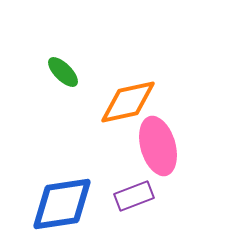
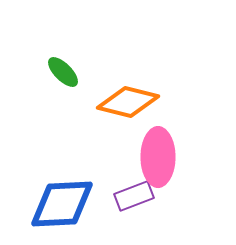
orange diamond: rotated 26 degrees clockwise
pink ellipse: moved 11 px down; rotated 16 degrees clockwise
blue diamond: rotated 6 degrees clockwise
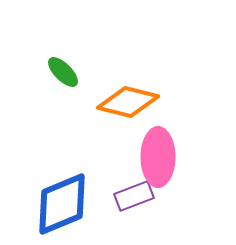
blue diamond: rotated 20 degrees counterclockwise
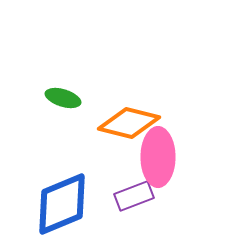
green ellipse: moved 26 px down; rotated 28 degrees counterclockwise
orange diamond: moved 1 px right, 21 px down
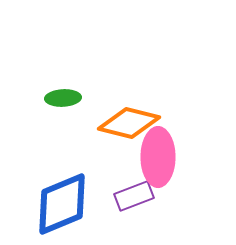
green ellipse: rotated 20 degrees counterclockwise
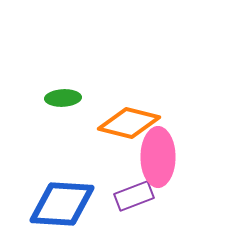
blue diamond: rotated 26 degrees clockwise
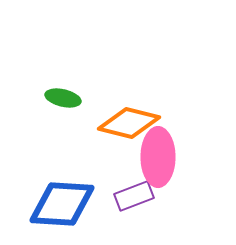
green ellipse: rotated 16 degrees clockwise
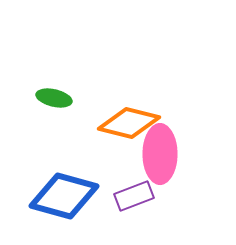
green ellipse: moved 9 px left
pink ellipse: moved 2 px right, 3 px up
blue diamond: moved 2 px right, 8 px up; rotated 12 degrees clockwise
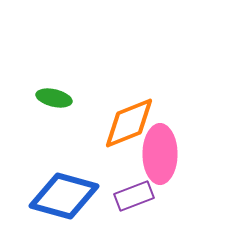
orange diamond: rotated 36 degrees counterclockwise
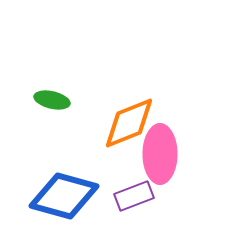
green ellipse: moved 2 px left, 2 px down
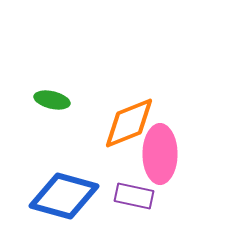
purple rectangle: rotated 33 degrees clockwise
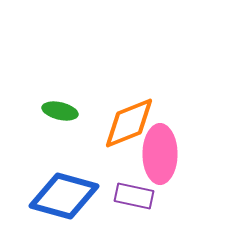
green ellipse: moved 8 px right, 11 px down
